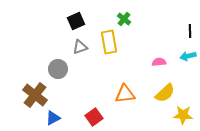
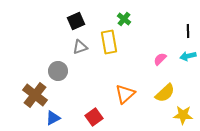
black line: moved 2 px left
pink semicircle: moved 1 px right, 3 px up; rotated 40 degrees counterclockwise
gray circle: moved 2 px down
orange triangle: rotated 35 degrees counterclockwise
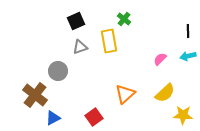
yellow rectangle: moved 1 px up
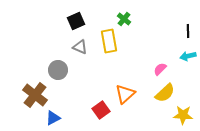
gray triangle: rotated 42 degrees clockwise
pink semicircle: moved 10 px down
gray circle: moved 1 px up
red square: moved 7 px right, 7 px up
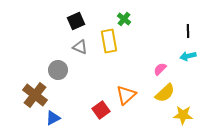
orange triangle: moved 1 px right, 1 px down
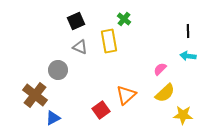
cyan arrow: rotated 21 degrees clockwise
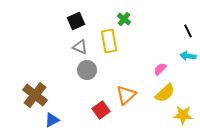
black line: rotated 24 degrees counterclockwise
gray circle: moved 29 px right
blue triangle: moved 1 px left, 2 px down
